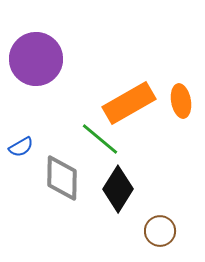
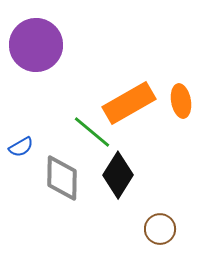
purple circle: moved 14 px up
green line: moved 8 px left, 7 px up
black diamond: moved 14 px up
brown circle: moved 2 px up
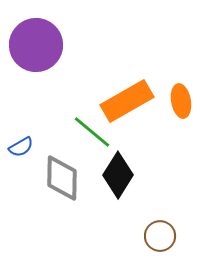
orange rectangle: moved 2 px left, 2 px up
brown circle: moved 7 px down
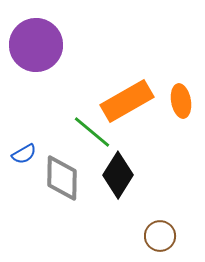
blue semicircle: moved 3 px right, 7 px down
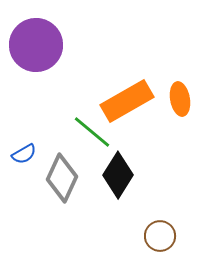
orange ellipse: moved 1 px left, 2 px up
gray diamond: rotated 24 degrees clockwise
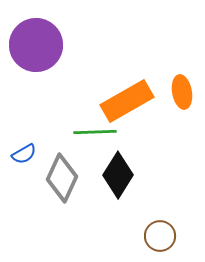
orange ellipse: moved 2 px right, 7 px up
green line: moved 3 px right; rotated 42 degrees counterclockwise
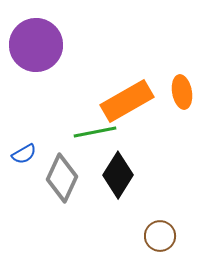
green line: rotated 9 degrees counterclockwise
